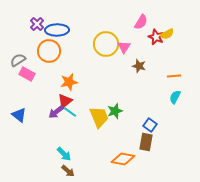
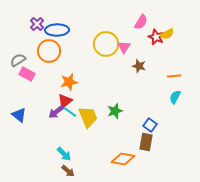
yellow trapezoid: moved 11 px left
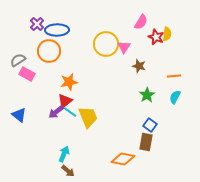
yellow semicircle: rotated 56 degrees counterclockwise
green star: moved 32 px right, 16 px up; rotated 14 degrees counterclockwise
cyan arrow: rotated 112 degrees counterclockwise
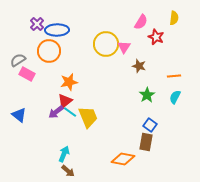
yellow semicircle: moved 7 px right, 16 px up
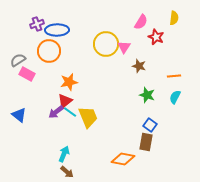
purple cross: rotated 24 degrees clockwise
green star: rotated 21 degrees counterclockwise
brown arrow: moved 1 px left, 1 px down
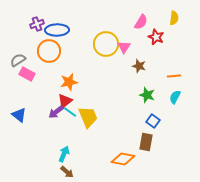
blue square: moved 3 px right, 4 px up
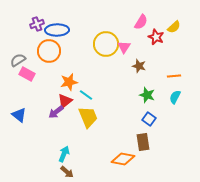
yellow semicircle: moved 9 px down; rotated 40 degrees clockwise
cyan line: moved 16 px right, 17 px up
blue square: moved 4 px left, 2 px up
brown rectangle: moved 3 px left; rotated 18 degrees counterclockwise
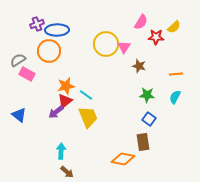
red star: rotated 21 degrees counterclockwise
orange line: moved 2 px right, 2 px up
orange star: moved 3 px left, 4 px down
green star: rotated 14 degrees counterclockwise
cyan arrow: moved 3 px left, 3 px up; rotated 21 degrees counterclockwise
